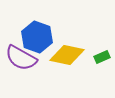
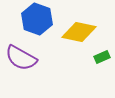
blue hexagon: moved 18 px up
yellow diamond: moved 12 px right, 23 px up
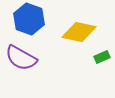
blue hexagon: moved 8 px left
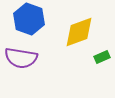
yellow diamond: rotated 32 degrees counterclockwise
purple semicircle: rotated 20 degrees counterclockwise
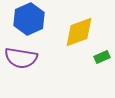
blue hexagon: rotated 16 degrees clockwise
